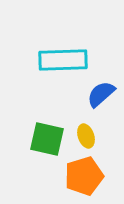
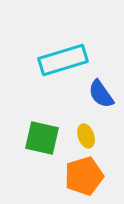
cyan rectangle: rotated 15 degrees counterclockwise
blue semicircle: rotated 84 degrees counterclockwise
green square: moved 5 px left, 1 px up
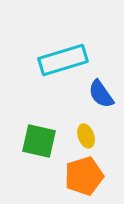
green square: moved 3 px left, 3 px down
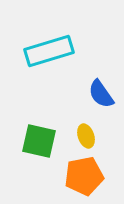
cyan rectangle: moved 14 px left, 9 px up
orange pentagon: rotated 6 degrees clockwise
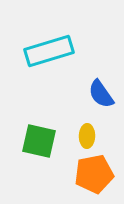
yellow ellipse: moved 1 px right; rotated 20 degrees clockwise
orange pentagon: moved 10 px right, 2 px up
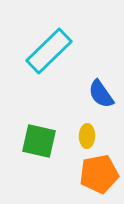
cyan rectangle: rotated 27 degrees counterclockwise
orange pentagon: moved 5 px right
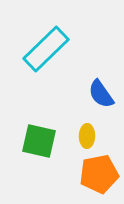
cyan rectangle: moved 3 px left, 2 px up
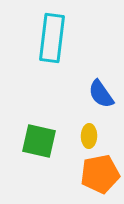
cyan rectangle: moved 6 px right, 11 px up; rotated 39 degrees counterclockwise
yellow ellipse: moved 2 px right
orange pentagon: moved 1 px right
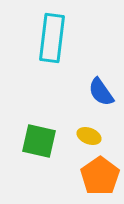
blue semicircle: moved 2 px up
yellow ellipse: rotated 70 degrees counterclockwise
orange pentagon: moved 2 px down; rotated 24 degrees counterclockwise
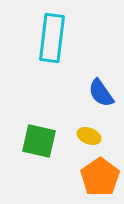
blue semicircle: moved 1 px down
orange pentagon: moved 1 px down
